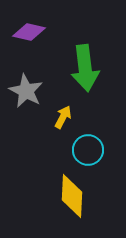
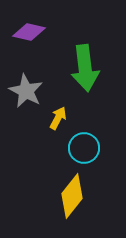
yellow arrow: moved 5 px left, 1 px down
cyan circle: moved 4 px left, 2 px up
yellow diamond: rotated 36 degrees clockwise
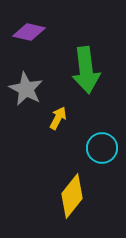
green arrow: moved 1 px right, 2 px down
gray star: moved 2 px up
cyan circle: moved 18 px right
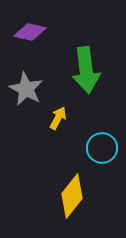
purple diamond: moved 1 px right
